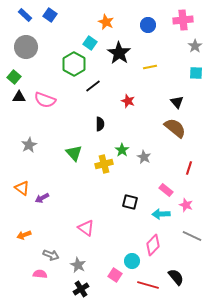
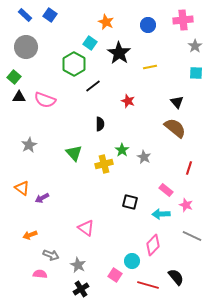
orange arrow at (24, 235): moved 6 px right
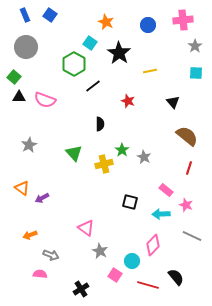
blue rectangle at (25, 15): rotated 24 degrees clockwise
yellow line at (150, 67): moved 4 px down
black triangle at (177, 102): moved 4 px left
brown semicircle at (175, 128): moved 12 px right, 8 px down
gray star at (78, 265): moved 22 px right, 14 px up
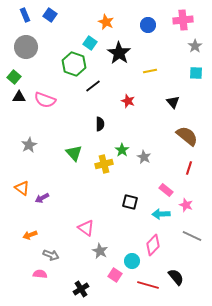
green hexagon at (74, 64): rotated 10 degrees counterclockwise
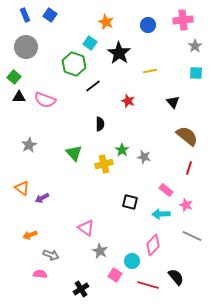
gray star at (144, 157): rotated 16 degrees counterclockwise
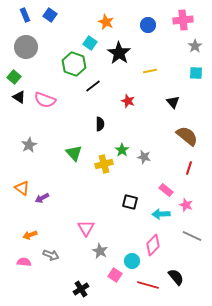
black triangle at (19, 97): rotated 32 degrees clockwise
pink triangle at (86, 228): rotated 24 degrees clockwise
pink semicircle at (40, 274): moved 16 px left, 12 px up
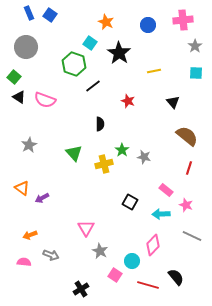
blue rectangle at (25, 15): moved 4 px right, 2 px up
yellow line at (150, 71): moved 4 px right
black square at (130, 202): rotated 14 degrees clockwise
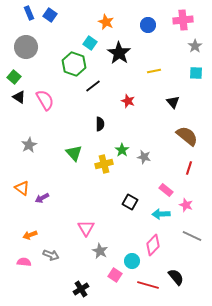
pink semicircle at (45, 100): rotated 140 degrees counterclockwise
